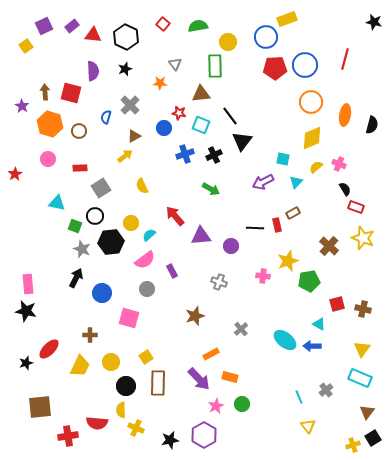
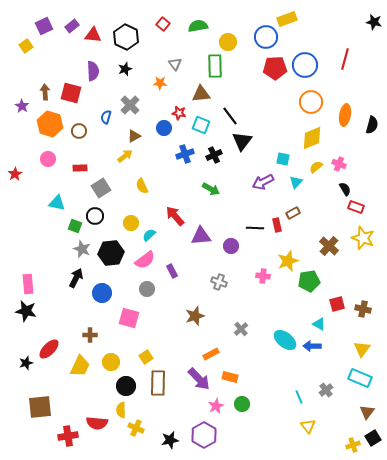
black hexagon at (111, 242): moved 11 px down
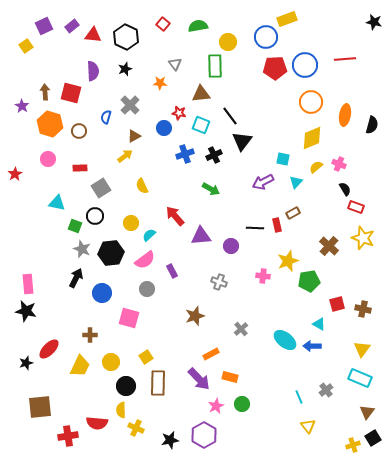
red line at (345, 59): rotated 70 degrees clockwise
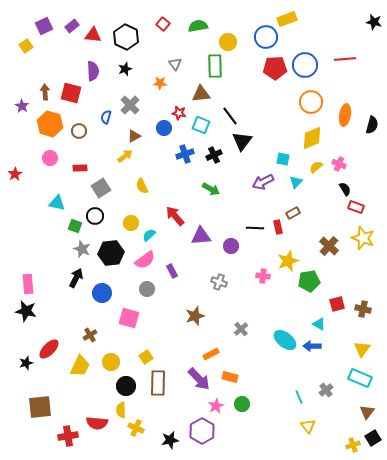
pink circle at (48, 159): moved 2 px right, 1 px up
red rectangle at (277, 225): moved 1 px right, 2 px down
brown cross at (90, 335): rotated 32 degrees counterclockwise
purple hexagon at (204, 435): moved 2 px left, 4 px up
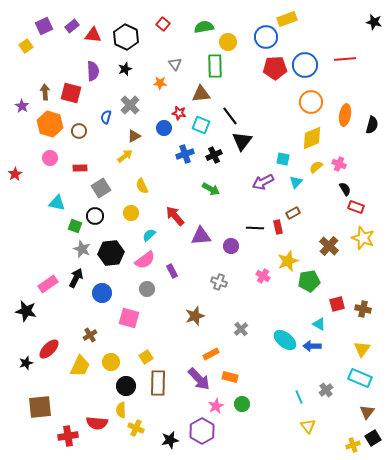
green semicircle at (198, 26): moved 6 px right, 1 px down
yellow circle at (131, 223): moved 10 px up
pink cross at (263, 276): rotated 24 degrees clockwise
pink rectangle at (28, 284): moved 20 px right; rotated 60 degrees clockwise
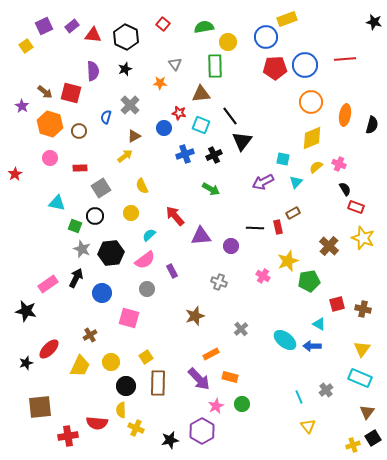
brown arrow at (45, 92): rotated 133 degrees clockwise
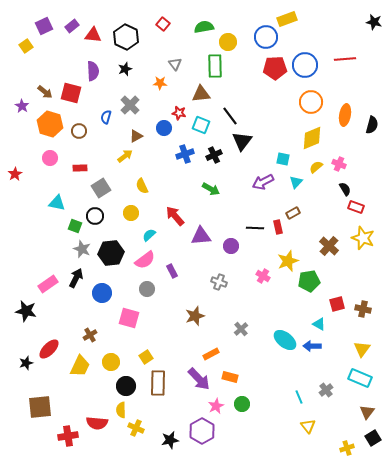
brown triangle at (134, 136): moved 2 px right
yellow cross at (353, 445): moved 6 px left, 3 px down
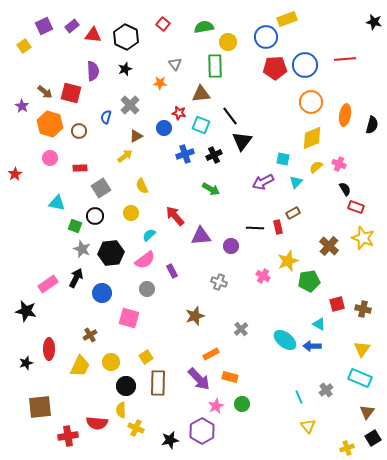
yellow square at (26, 46): moved 2 px left
red ellipse at (49, 349): rotated 45 degrees counterclockwise
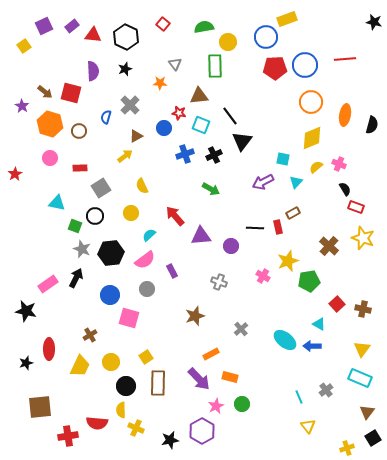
brown triangle at (201, 94): moved 2 px left, 2 px down
blue circle at (102, 293): moved 8 px right, 2 px down
red square at (337, 304): rotated 28 degrees counterclockwise
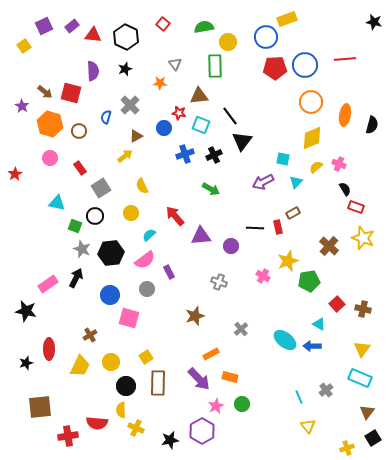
red rectangle at (80, 168): rotated 56 degrees clockwise
purple rectangle at (172, 271): moved 3 px left, 1 px down
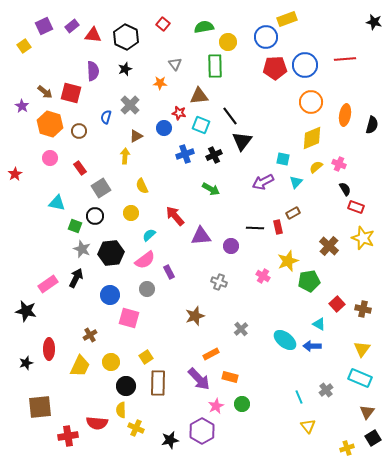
yellow arrow at (125, 156): rotated 49 degrees counterclockwise
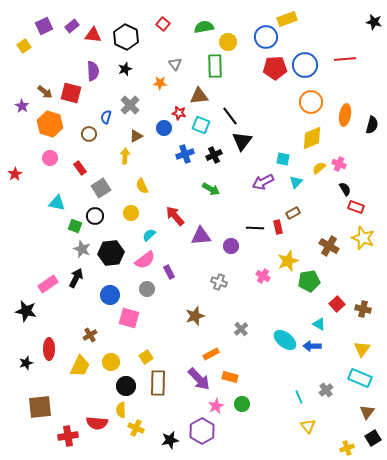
brown circle at (79, 131): moved 10 px right, 3 px down
yellow semicircle at (316, 167): moved 3 px right, 1 px down
brown cross at (329, 246): rotated 12 degrees counterclockwise
